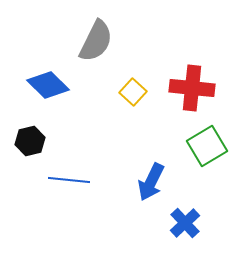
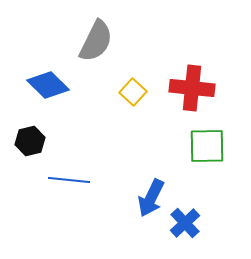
green square: rotated 30 degrees clockwise
blue arrow: moved 16 px down
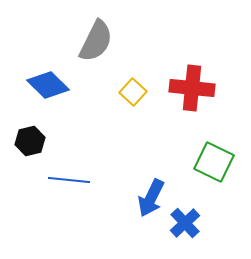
green square: moved 7 px right, 16 px down; rotated 27 degrees clockwise
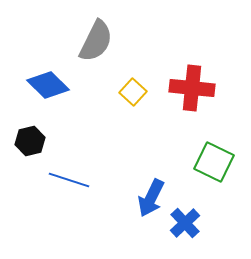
blue line: rotated 12 degrees clockwise
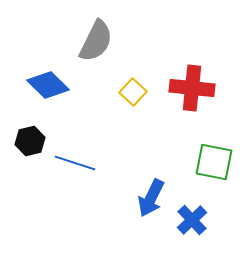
green square: rotated 15 degrees counterclockwise
blue line: moved 6 px right, 17 px up
blue cross: moved 7 px right, 3 px up
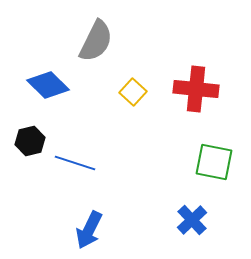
red cross: moved 4 px right, 1 px down
blue arrow: moved 62 px left, 32 px down
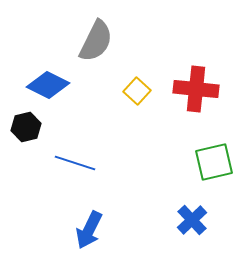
blue diamond: rotated 18 degrees counterclockwise
yellow square: moved 4 px right, 1 px up
black hexagon: moved 4 px left, 14 px up
green square: rotated 24 degrees counterclockwise
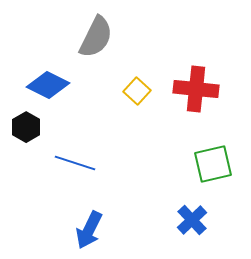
gray semicircle: moved 4 px up
black hexagon: rotated 16 degrees counterclockwise
green square: moved 1 px left, 2 px down
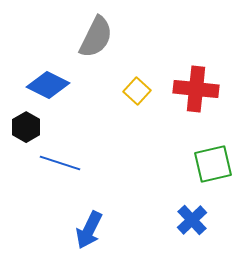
blue line: moved 15 px left
